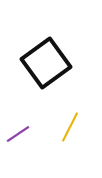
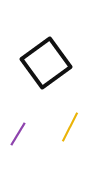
purple line: rotated 25 degrees counterclockwise
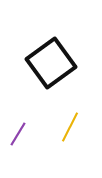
black square: moved 5 px right
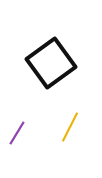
purple line: moved 1 px left, 1 px up
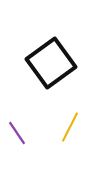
purple line: rotated 65 degrees counterclockwise
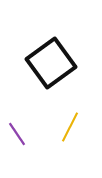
purple line: moved 1 px down
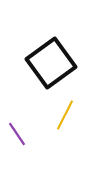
yellow line: moved 5 px left, 12 px up
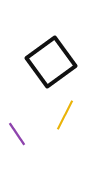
black square: moved 1 px up
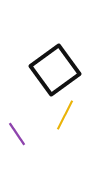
black square: moved 4 px right, 8 px down
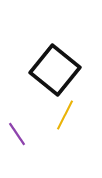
black square: rotated 15 degrees counterclockwise
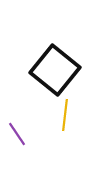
yellow line: rotated 20 degrees counterclockwise
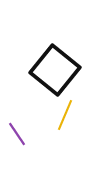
yellow line: rotated 16 degrees clockwise
